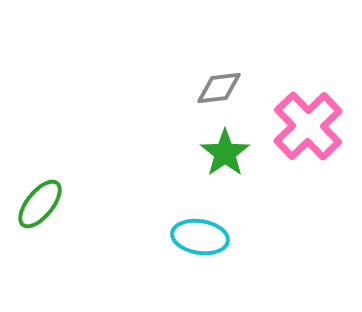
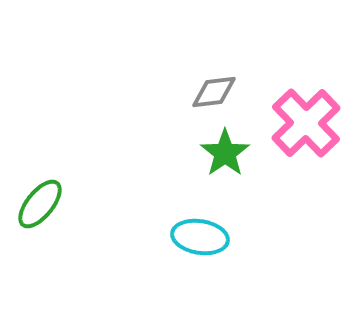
gray diamond: moved 5 px left, 4 px down
pink cross: moved 2 px left, 3 px up
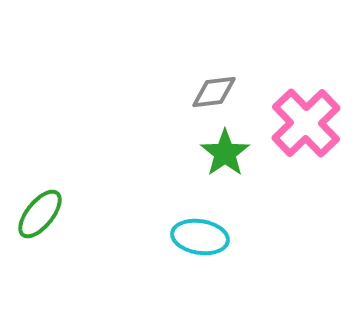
green ellipse: moved 10 px down
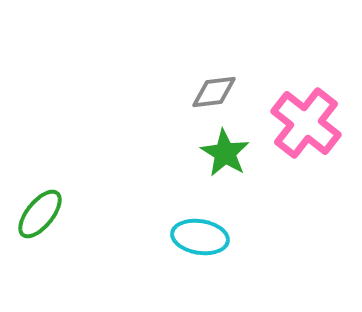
pink cross: rotated 8 degrees counterclockwise
green star: rotated 6 degrees counterclockwise
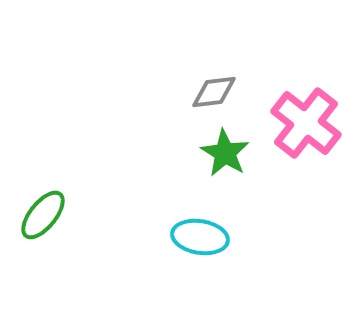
green ellipse: moved 3 px right, 1 px down
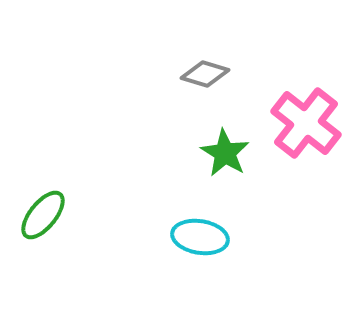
gray diamond: moved 9 px left, 18 px up; rotated 24 degrees clockwise
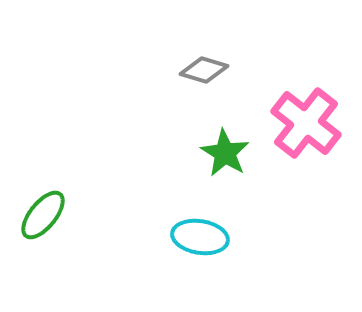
gray diamond: moved 1 px left, 4 px up
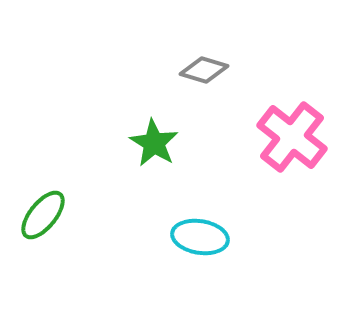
pink cross: moved 14 px left, 14 px down
green star: moved 71 px left, 10 px up
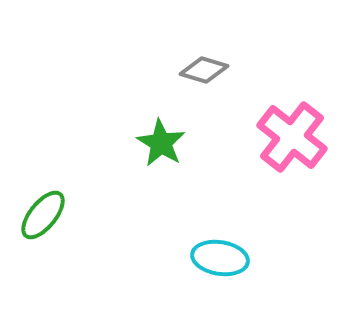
green star: moved 7 px right
cyan ellipse: moved 20 px right, 21 px down
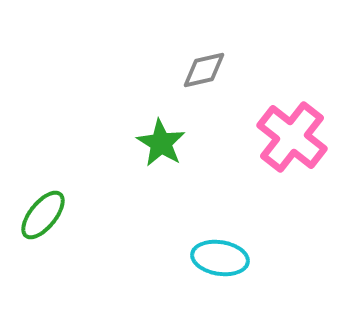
gray diamond: rotated 30 degrees counterclockwise
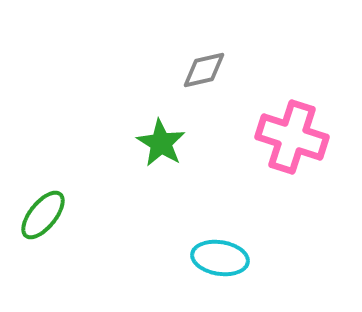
pink cross: rotated 20 degrees counterclockwise
